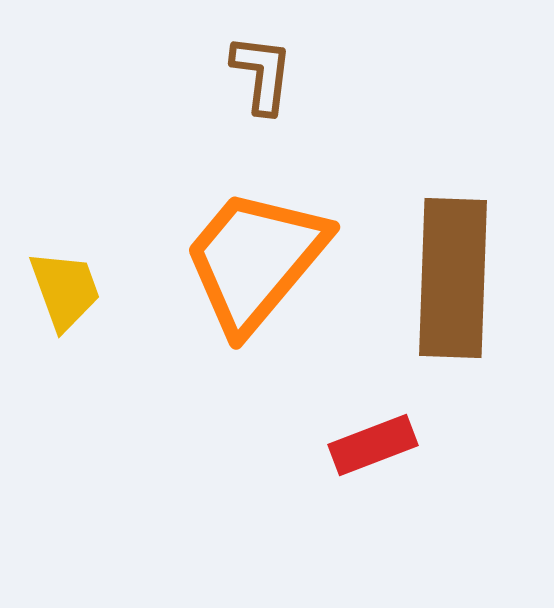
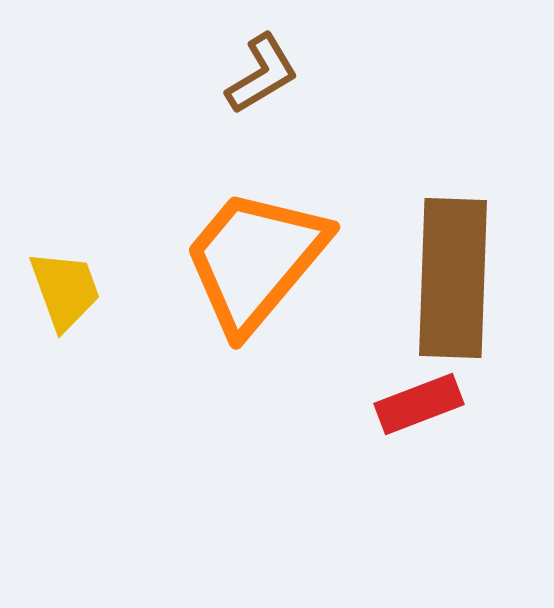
brown L-shape: rotated 52 degrees clockwise
red rectangle: moved 46 px right, 41 px up
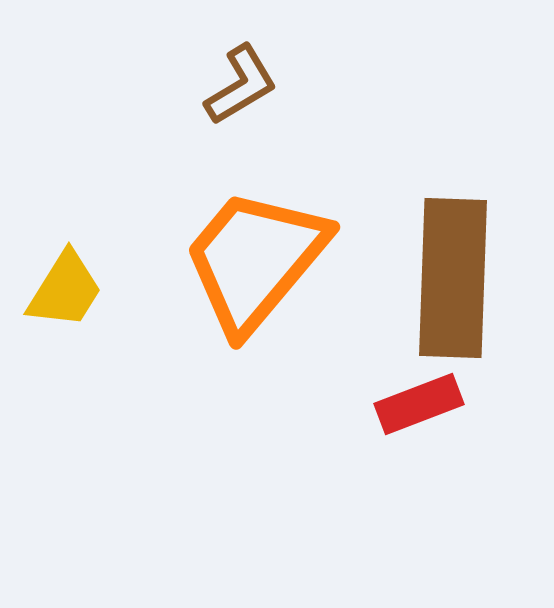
brown L-shape: moved 21 px left, 11 px down
yellow trapezoid: rotated 52 degrees clockwise
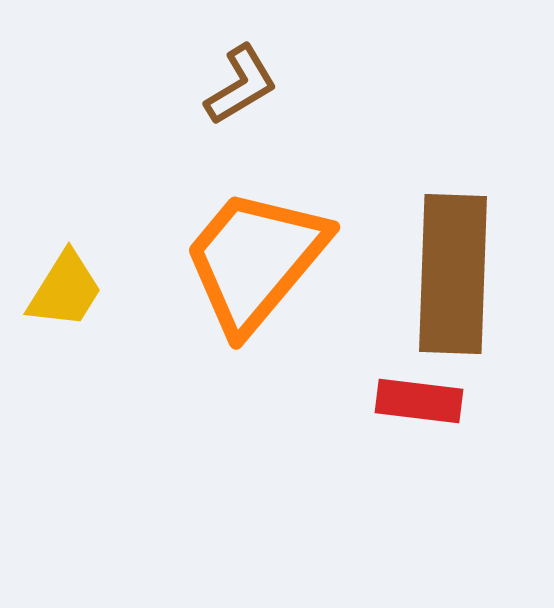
brown rectangle: moved 4 px up
red rectangle: moved 3 px up; rotated 28 degrees clockwise
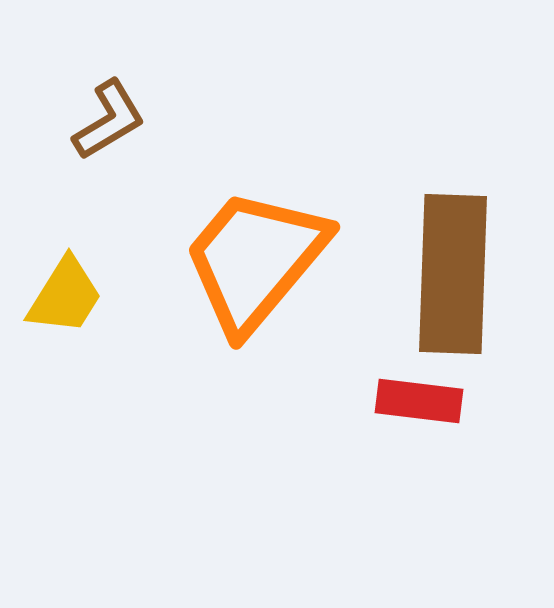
brown L-shape: moved 132 px left, 35 px down
yellow trapezoid: moved 6 px down
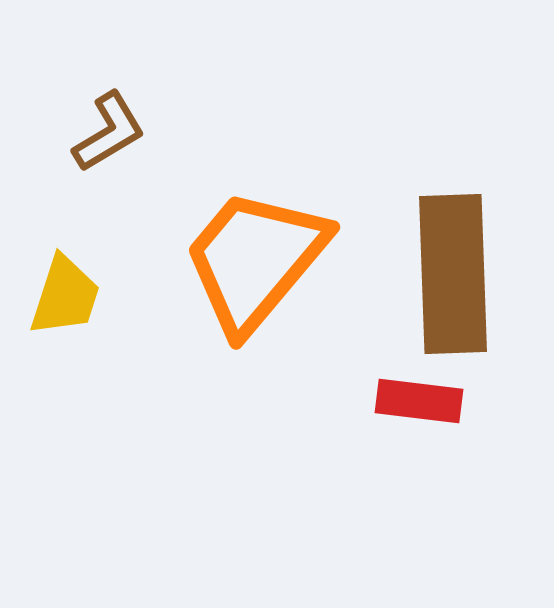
brown L-shape: moved 12 px down
brown rectangle: rotated 4 degrees counterclockwise
yellow trapezoid: rotated 14 degrees counterclockwise
